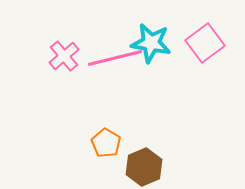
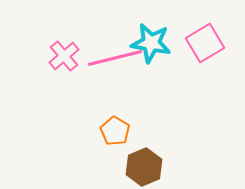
pink square: rotated 6 degrees clockwise
orange pentagon: moved 9 px right, 12 px up
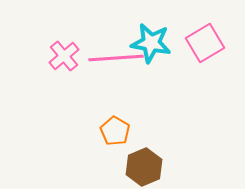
pink line: moved 1 px right; rotated 10 degrees clockwise
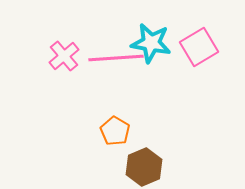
pink square: moved 6 px left, 4 px down
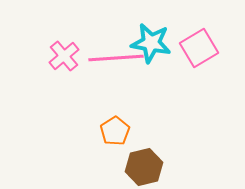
pink square: moved 1 px down
orange pentagon: rotated 8 degrees clockwise
brown hexagon: rotated 9 degrees clockwise
